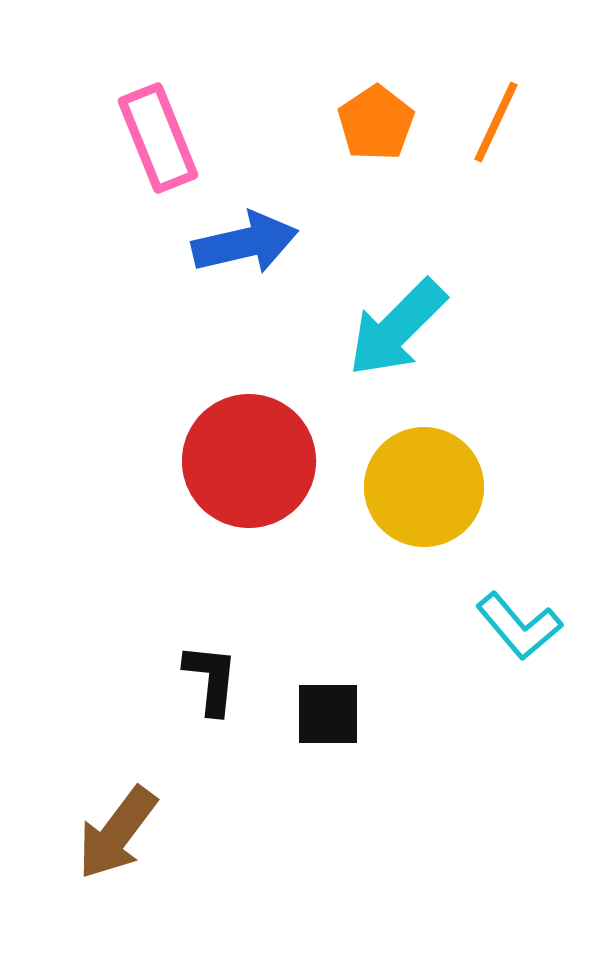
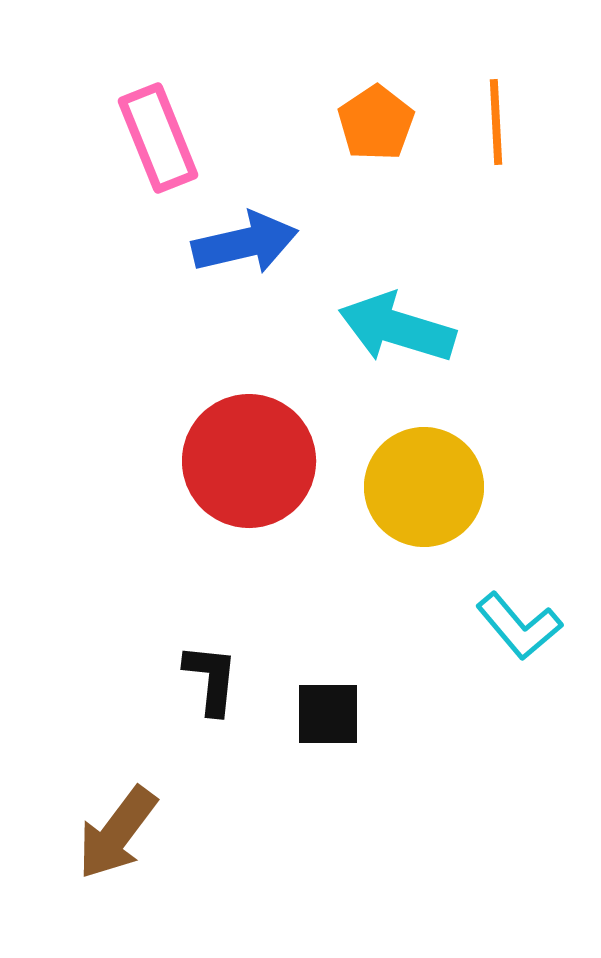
orange line: rotated 28 degrees counterclockwise
cyan arrow: rotated 62 degrees clockwise
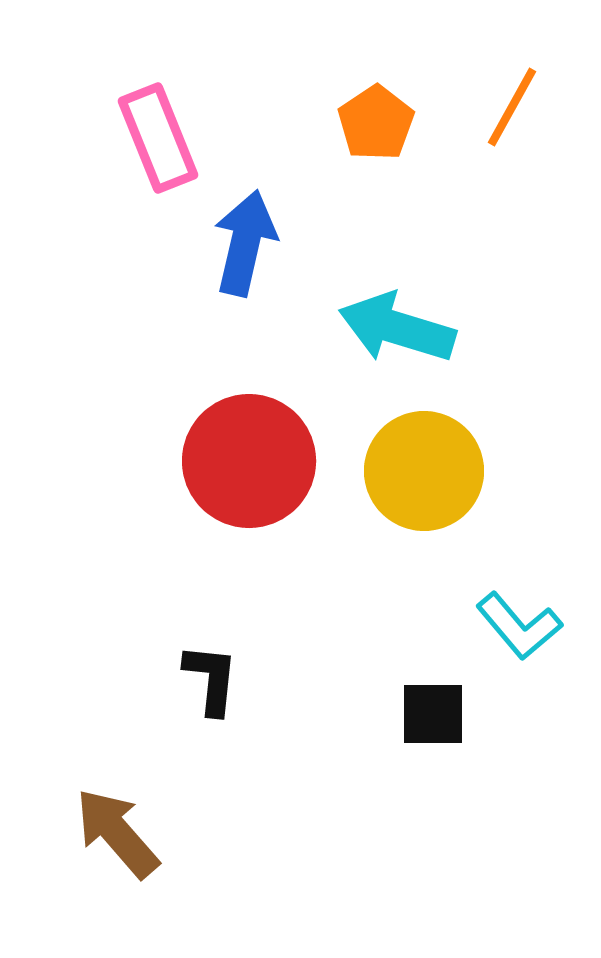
orange line: moved 16 px right, 15 px up; rotated 32 degrees clockwise
blue arrow: rotated 64 degrees counterclockwise
yellow circle: moved 16 px up
black square: moved 105 px right
brown arrow: rotated 102 degrees clockwise
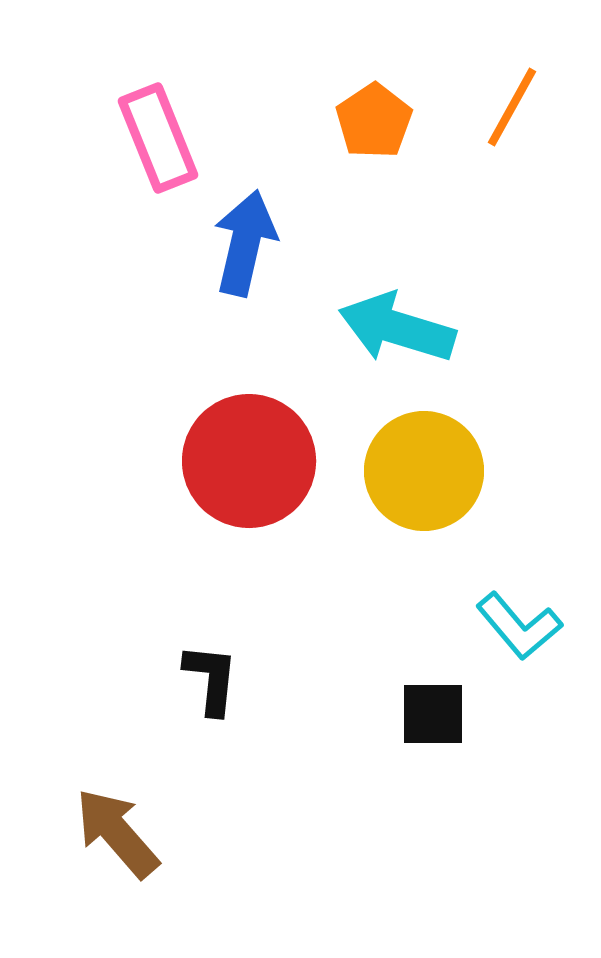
orange pentagon: moved 2 px left, 2 px up
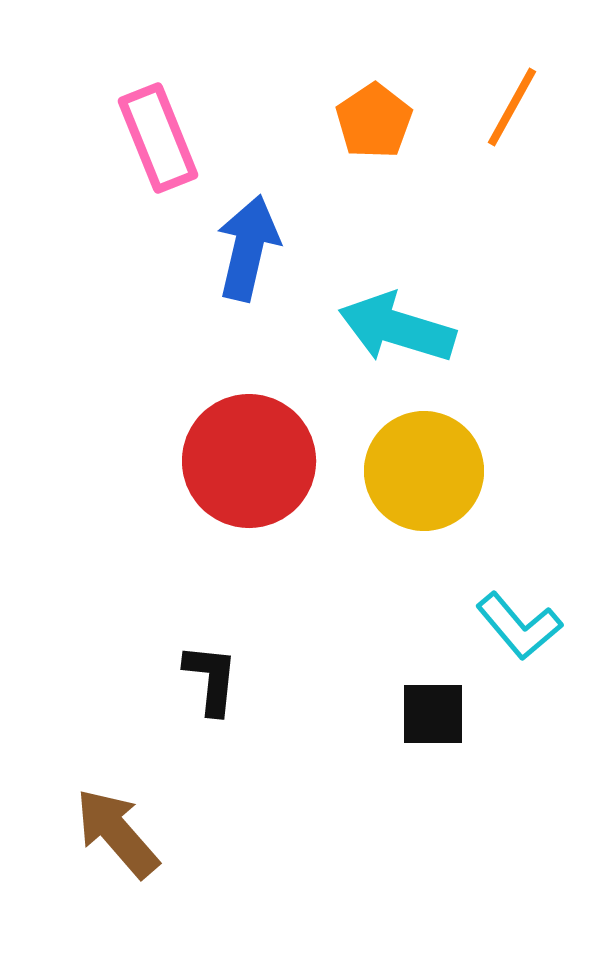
blue arrow: moved 3 px right, 5 px down
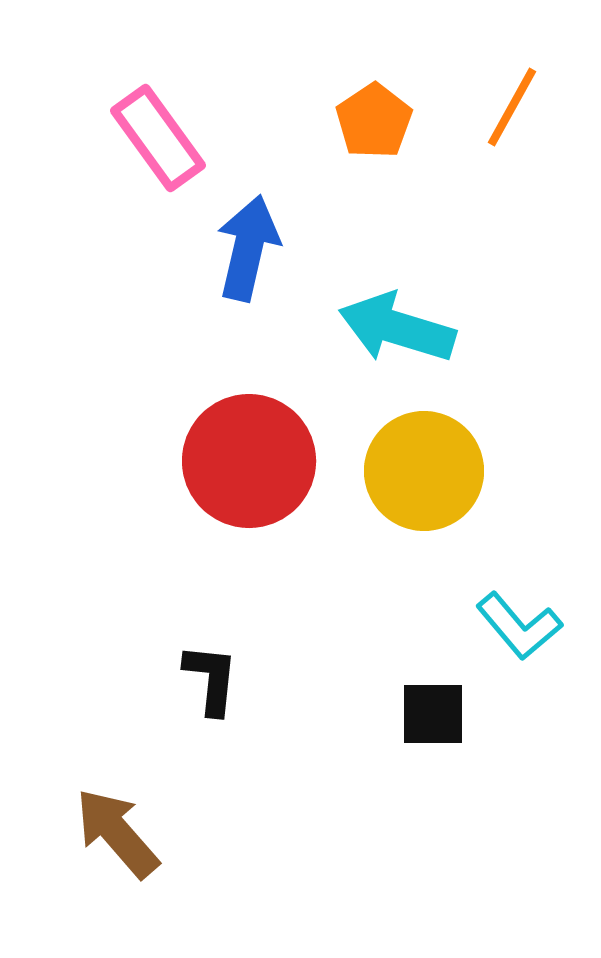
pink rectangle: rotated 14 degrees counterclockwise
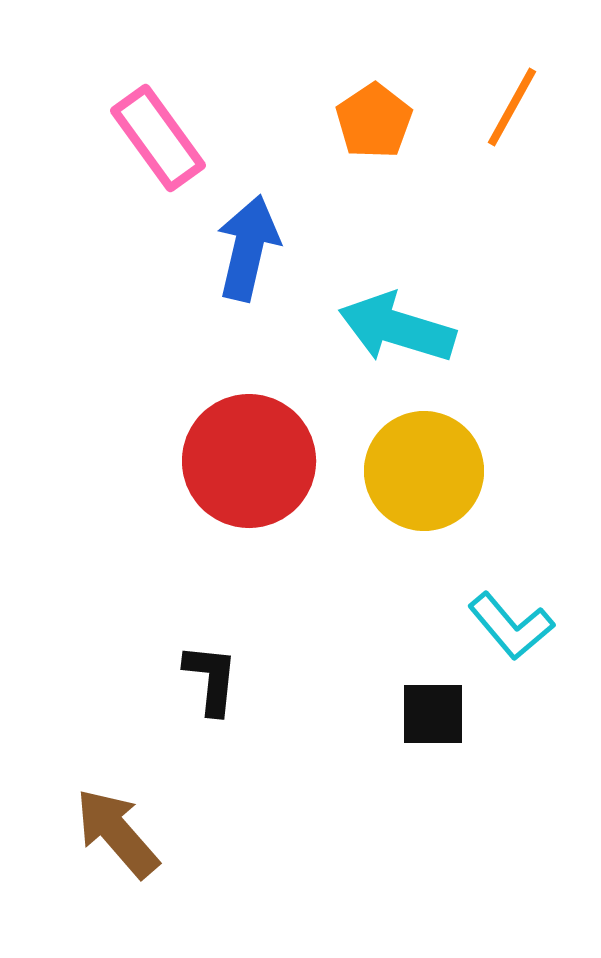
cyan L-shape: moved 8 px left
